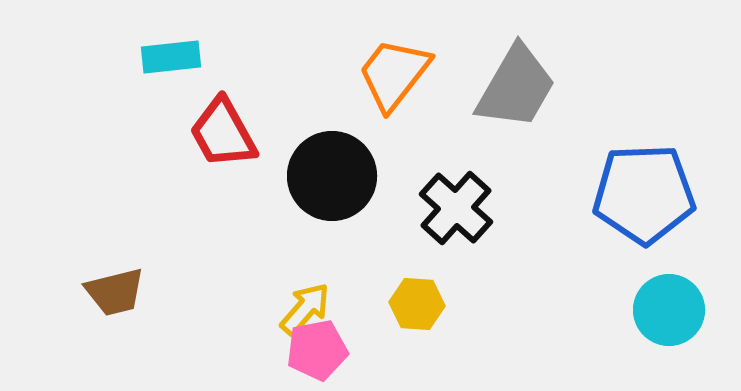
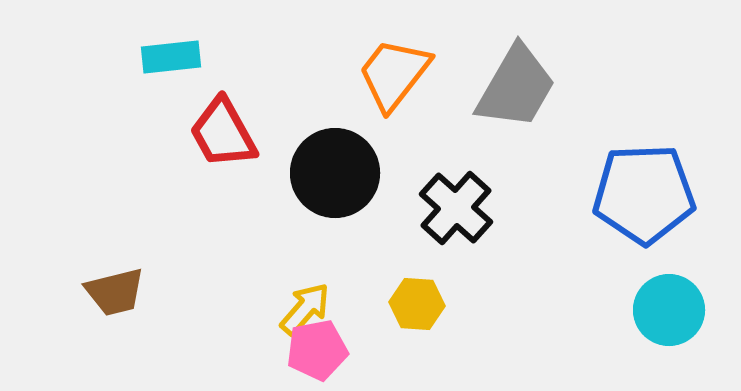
black circle: moved 3 px right, 3 px up
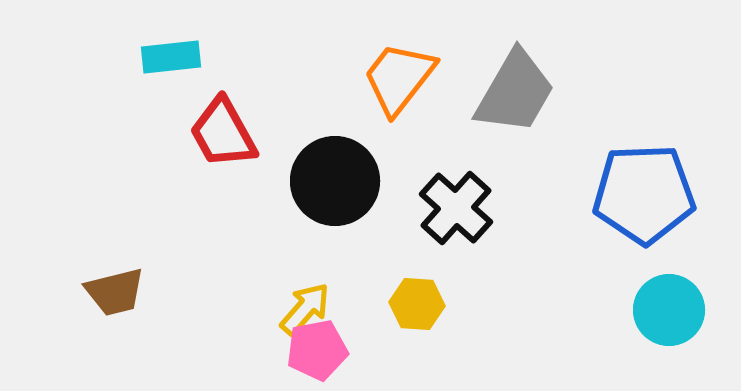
orange trapezoid: moved 5 px right, 4 px down
gray trapezoid: moved 1 px left, 5 px down
black circle: moved 8 px down
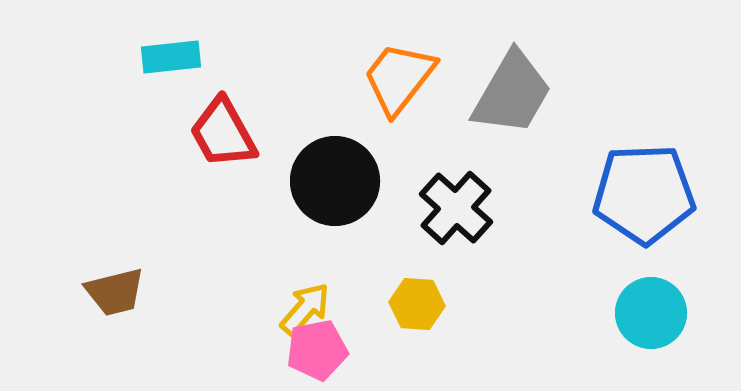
gray trapezoid: moved 3 px left, 1 px down
cyan circle: moved 18 px left, 3 px down
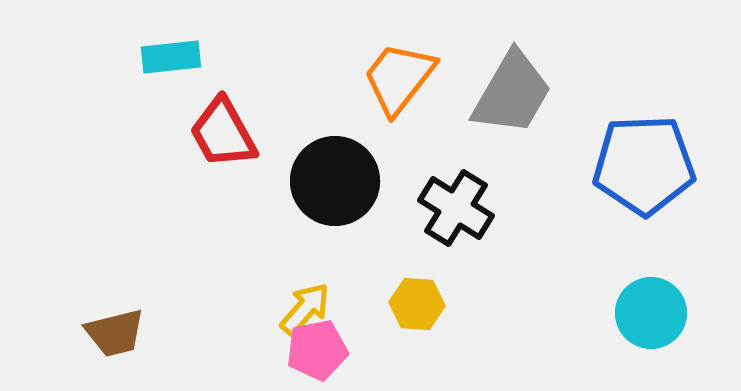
blue pentagon: moved 29 px up
black cross: rotated 10 degrees counterclockwise
brown trapezoid: moved 41 px down
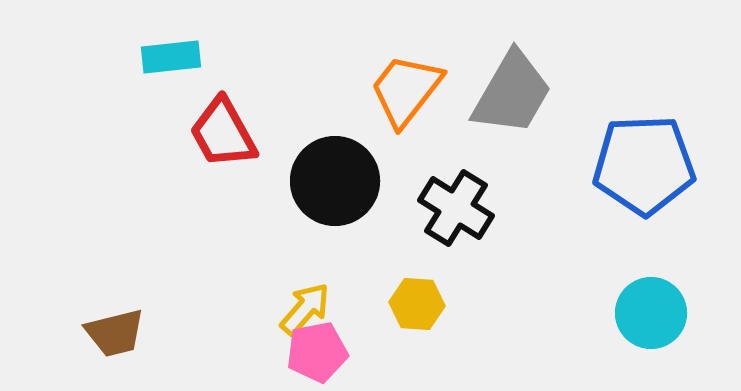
orange trapezoid: moved 7 px right, 12 px down
pink pentagon: moved 2 px down
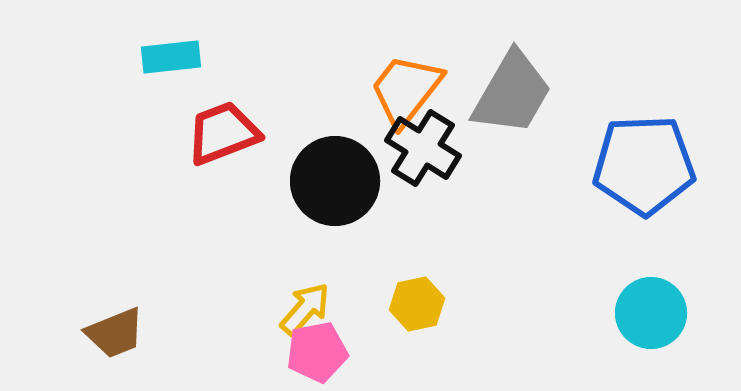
red trapezoid: rotated 98 degrees clockwise
black cross: moved 33 px left, 60 px up
yellow hexagon: rotated 16 degrees counterclockwise
brown trapezoid: rotated 8 degrees counterclockwise
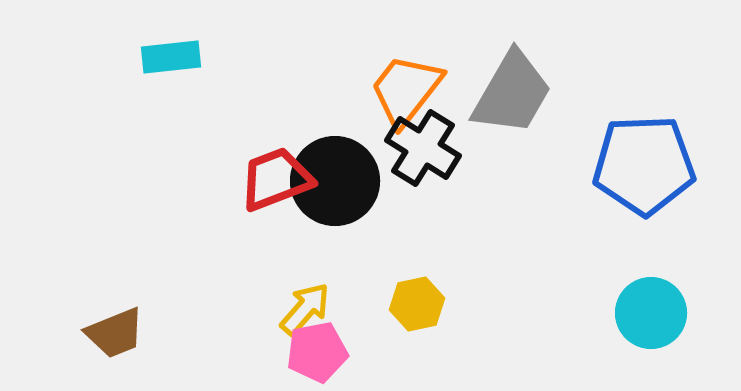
red trapezoid: moved 53 px right, 46 px down
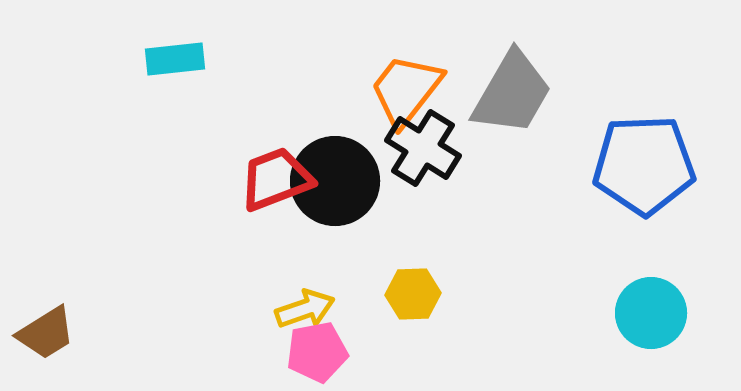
cyan rectangle: moved 4 px right, 2 px down
yellow hexagon: moved 4 px left, 10 px up; rotated 10 degrees clockwise
yellow arrow: rotated 30 degrees clockwise
brown trapezoid: moved 69 px left; rotated 10 degrees counterclockwise
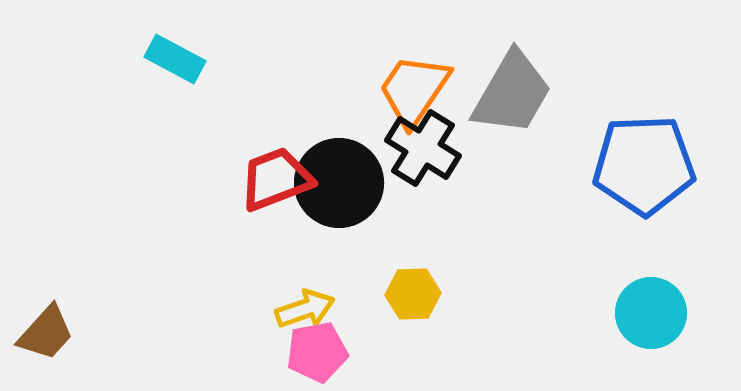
cyan rectangle: rotated 34 degrees clockwise
orange trapezoid: moved 8 px right; rotated 4 degrees counterclockwise
black circle: moved 4 px right, 2 px down
brown trapezoid: rotated 16 degrees counterclockwise
